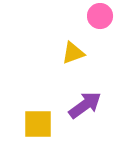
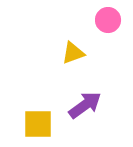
pink circle: moved 8 px right, 4 px down
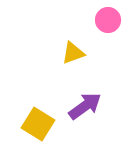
purple arrow: moved 1 px down
yellow square: rotated 32 degrees clockwise
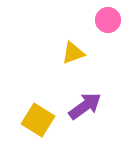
yellow square: moved 4 px up
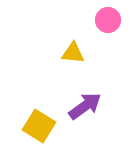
yellow triangle: rotated 25 degrees clockwise
yellow square: moved 1 px right, 6 px down
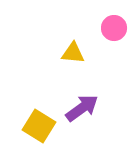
pink circle: moved 6 px right, 8 px down
purple arrow: moved 3 px left, 2 px down
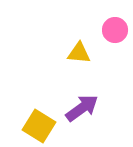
pink circle: moved 1 px right, 2 px down
yellow triangle: moved 6 px right
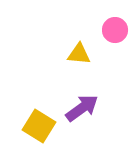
yellow triangle: moved 1 px down
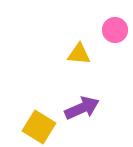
purple arrow: rotated 12 degrees clockwise
yellow square: moved 1 px down
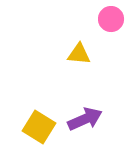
pink circle: moved 4 px left, 11 px up
purple arrow: moved 3 px right, 11 px down
